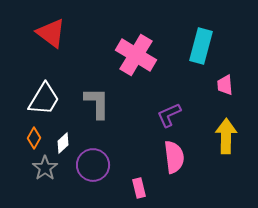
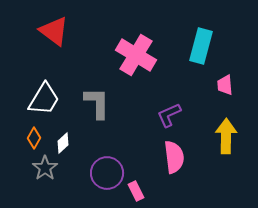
red triangle: moved 3 px right, 2 px up
purple circle: moved 14 px right, 8 px down
pink rectangle: moved 3 px left, 3 px down; rotated 12 degrees counterclockwise
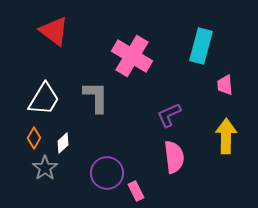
pink cross: moved 4 px left, 1 px down
gray L-shape: moved 1 px left, 6 px up
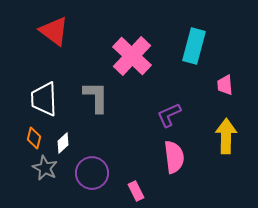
cyan rectangle: moved 7 px left
pink cross: rotated 12 degrees clockwise
white trapezoid: rotated 147 degrees clockwise
orange diamond: rotated 15 degrees counterclockwise
gray star: rotated 10 degrees counterclockwise
purple circle: moved 15 px left
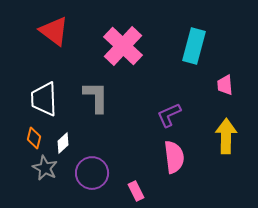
pink cross: moved 9 px left, 10 px up
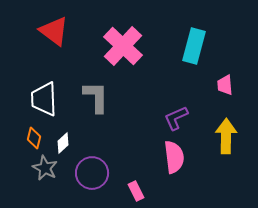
purple L-shape: moved 7 px right, 3 px down
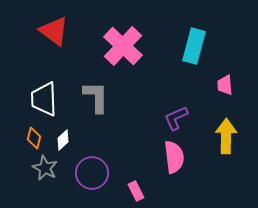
white diamond: moved 3 px up
